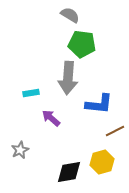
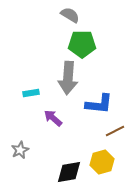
green pentagon: rotated 8 degrees counterclockwise
purple arrow: moved 2 px right
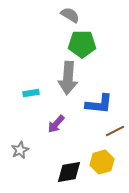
purple arrow: moved 3 px right, 6 px down; rotated 90 degrees counterclockwise
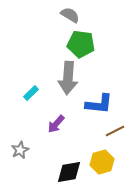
green pentagon: moved 1 px left; rotated 8 degrees clockwise
cyan rectangle: rotated 35 degrees counterclockwise
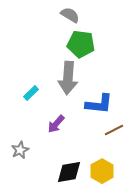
brown line: moved 1 px left, 1 px up
yellow hexagon: moved 9 px down; rotated 15 degrees counterclockwise
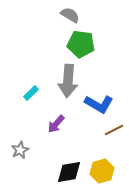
gray arrow: moved 3 px down
blue L-shape: rotated 24 degrees clockwise
yellow hexagon: rotated 15 degrees clockwise
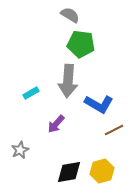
cyan rectangle: rotated 14 degrees clockwise
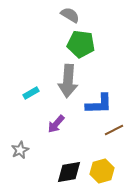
blue L-shape: rotated 32 degrees counterclockwise
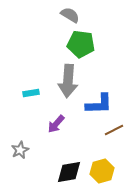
cyan rectangle: rotated 21 degrees clockwise
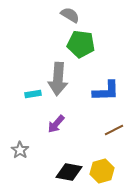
gray arrow: moved 10 px left, 2 px up
cyan rectangle: moved 2 px right, 1 px down
blue L-shape: moved 7 px right, 13 px up
gray star: rotated 12 degrees counterclockwise
black diamond: rotated 20 degrees clockwise
